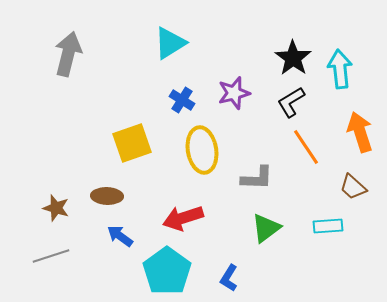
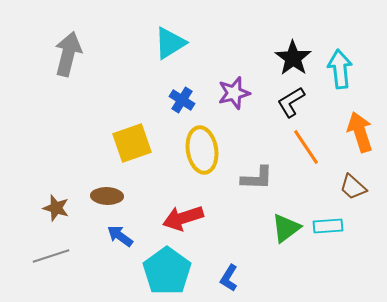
green triangle: moved 20 px right
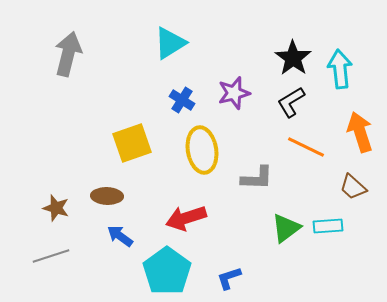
orange line: rotated 30 degrees counterclockwise
red arrow: moved 3 px right
blue L-shape: rotated 40 degrees clockwise
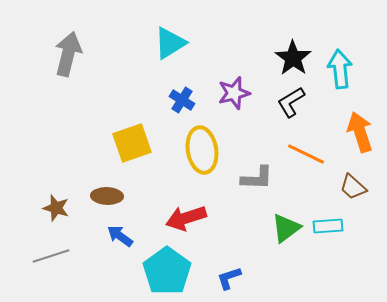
orange line: moved 7 px down
